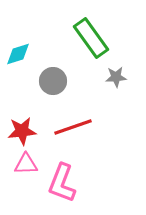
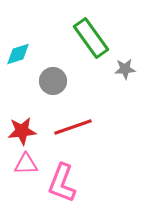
gray star: moved 9 px right, 8 px up
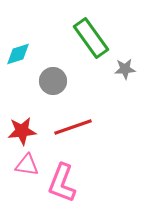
pink triangle: moved 1 px right, 1 px down; rotated 10 degrees clockwise
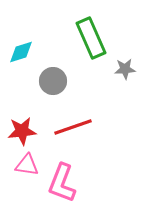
green rectangle: rotated 12 degrees clockwise
cyan diamond: moved 3 px right, 2 px up
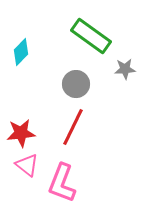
green rectangle: moved 2 px up; rotated 30 degrees counterclockwise
cyan diamond: rotated 28 degrees counterclockwise
gray circle: moved 23 px right, 3 px down
red line: rotated 45 degrees counterclockwise
red star: moved 1 px left, 2 px down
pink triangle: rotated 30 degrees clockwise
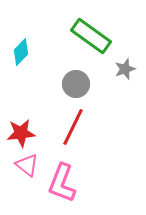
gray star: rotated 15 degrees counterclockwise
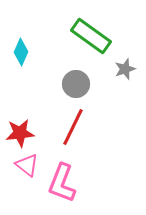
cyan diamond: rotated 20 degrees counterclockwise
red star: moved 1 px left
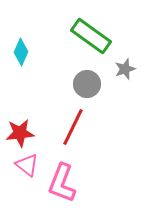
gray circle: moved 11 px right
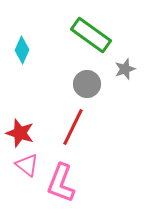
green rectangle: moved 1 px up
cyan diamond: moved 1 px right, 2 px up
red star: rotated 24 degrees clockwise
pink L-shape: moved 1 px left
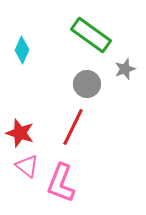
pink triangle: moved 1 px down
